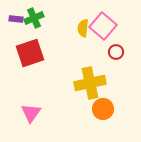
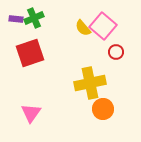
yellow semicircle: rotated 48 degrees counterclockwise
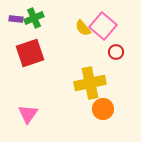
pink triangle: moved 3 px left, 1 px down
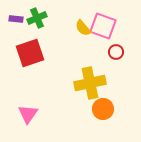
green cross: moved 3 px right
pink square: rotated 20 degrees counterclockwise
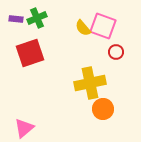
pink triangle: moved 4 px left, 14 px down; rotated 15 degrees clockwise
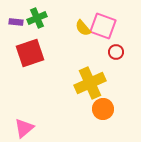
purple rectangle: moved 3 px down
yellow cross: rotated 12 degrees counterclockwise
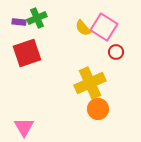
purple rectangle: moved 3 px right
pink square: moved 1 px right, 1 px down; rotated 12 degrees clockwise
red square: moved 3 px left
orange circle: moved 5 px left
pink triangle: moved 1 px up; rotated 20 degrees counterclockwise
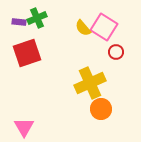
orange circle: moved 3 px right
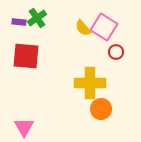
green cross: rotated 12 degrees counterclockwise
red square: moved 1 px left, 3 px down; rotated 24 degrees clockwise
yellow cross: rotated 24 degrees clockwise
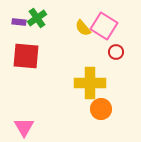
pink square: moved 1 px up
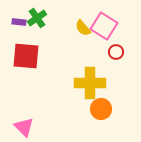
pink triangle: rotated 15 degrees counterclockwise
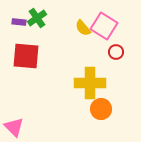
pink triangle: moved 10 px left
